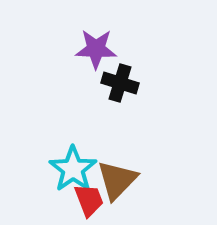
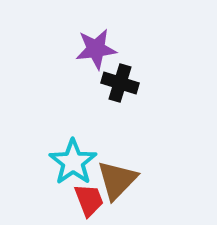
purple star: rotated 9 degrees counterclockwise
cyan star: moved 7 px up
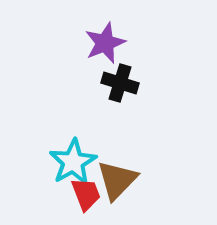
purple star: moved 9 px right, 6 px up; rotated 15 degrees counterclockwise
cyan star: rotated 6 degrees clockwise
red trapezoid: moved 3 px left, 6 px up
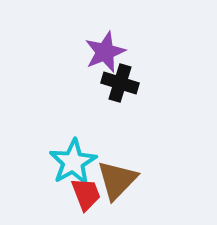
purple star: moved 9 px down
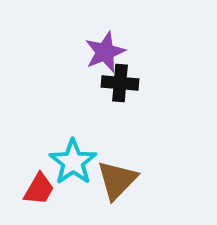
black cross: rotated 12 degrees counterclockwise
cyan star: rotated 6 degrees counterclockwise
red trapezoid: moved 47 px left, 5 px up; rotated 51 degrees clockwise
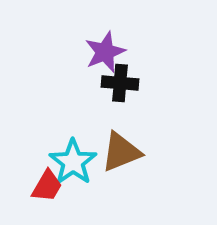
brown triangle: moved 4 px right, 28 px up; rotated 24 degrees clockwise
red trapezoid: moved 8 px right, 3 px up
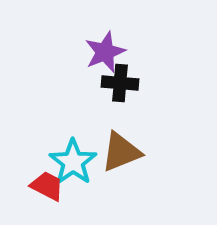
red trapezoid: rotated 93 degrees counterclockwise
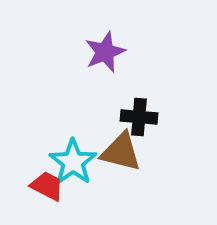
black cross: moved 19 px right, 34 px down
brown triangle: rotated 36 degrees clockwise
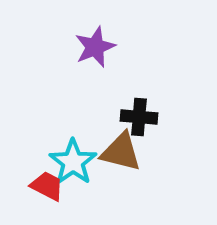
purple star: moved 10 px left, 5 px up
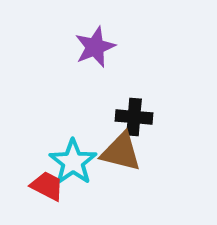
black cross: moved 5 px left
